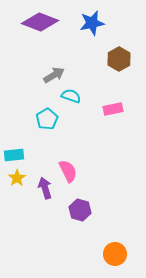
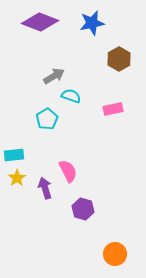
gray arrow: moved 1 px down
purple hexagon: moved 3 px right, 1 px up
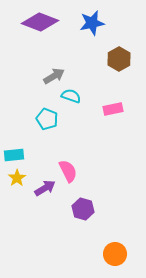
cyan pentagon: rotated 20 degrees counterclockwise
purple arrow: rotated 75 degrees clockwise
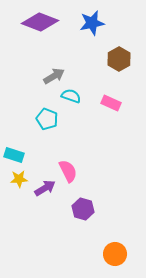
pink rectangle: moved 2 px left, 6 px up; rotated 36 degrees clockwise
cyan rectangle: rotated 24 degrees clockwise
yellow star: moved 2 px right, 1 px down; rotated 30 degrees clockwise
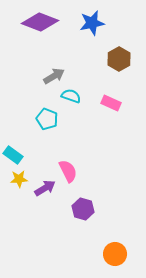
cyan rectangle: moved 1 px left; rotated 18 degrees clockwise
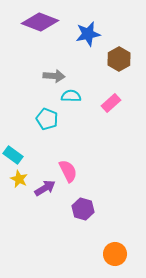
blue star: moved 4 px left, 11 px down
gray arrow: rotated 35 degrees clockwise
cyan semicircle: rotated 18 degrees counterclockwise
pink rectangle: rotated 66 degrees counterclockwise
yellow star: rotated 30 degrees clockwise
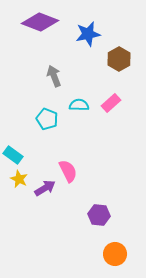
gray arrow: rotated 115 degrees counterclockwise
cyan semicircle: moved 8 px right, 9 px down
purple hexagon: moved 16 px right, 6 px down; rotated 10 degrees counterclockwise
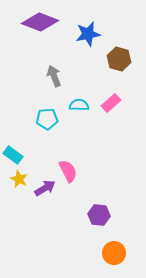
brown hexagon: rotated 15 degrees counterclockwise
cyan pentagon: rotated 25 degrees counterclockwise
orange circle: moved 1 px left, 1 px up
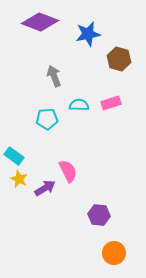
pink rectangle: rotated 24 degrees clockwise
cyan rectangle: moved 1 px right, 1 px down
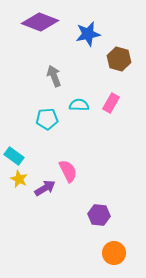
pink rectangle: rotated 42 degrees counterclockwise
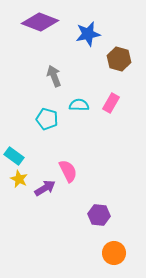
cyan pentagon: rotated 20 degrees clockwise
